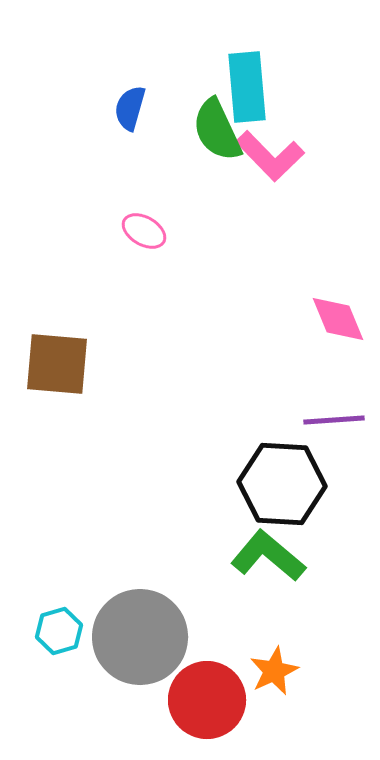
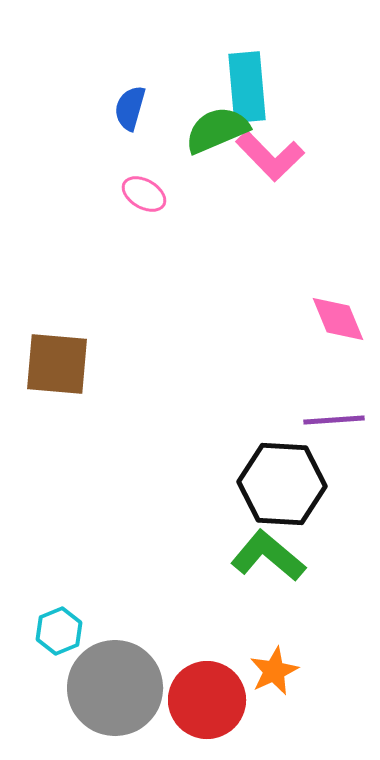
green semicircle: rotated 92 degrees clockwise
pink ellipse: moved 37 px up
cyan hexagon: rotated 6 degrees counterclockwise
gray circle: moved 25 px left, 51 px down
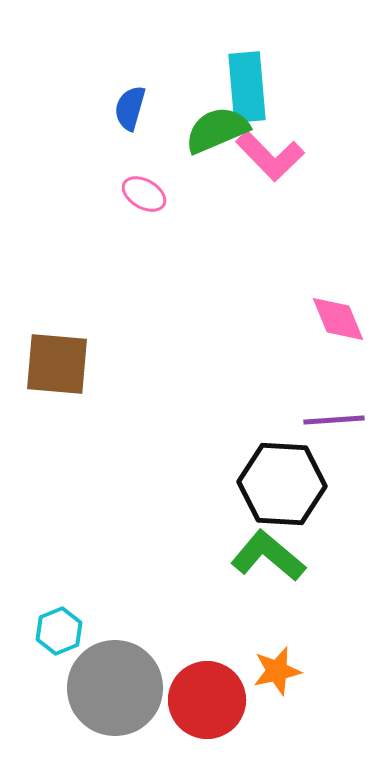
orange star: moved 3 px right; rotated 12 degrees clockwise
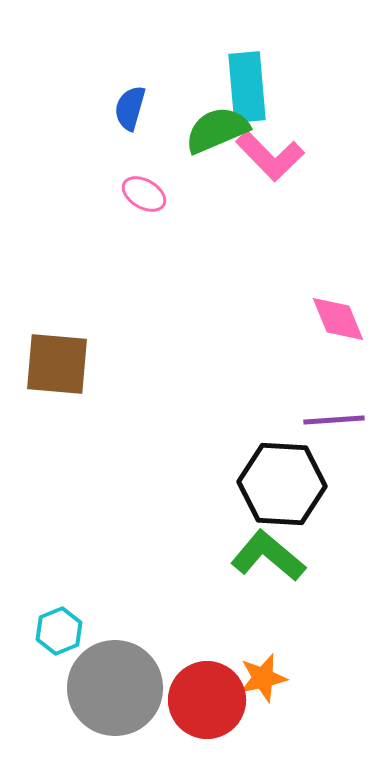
orange star: moved 14 px left, 7 px down
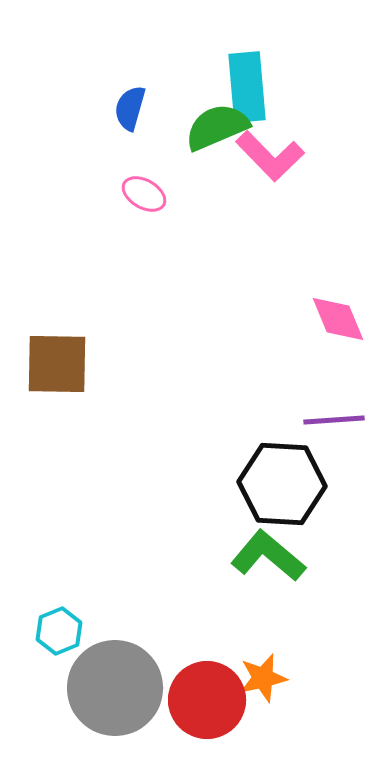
green semicircle: moved 3 px up
brown square: rotated 4 degrees counterclockwise
